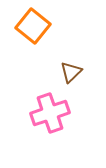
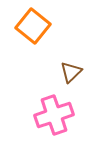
pink cross: moved 4 px right, 2 px down
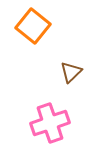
pink cross: moved 4 px left, 8 px down
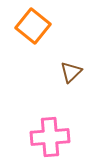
pink cross: moved 14 px down; rotated 15 degrees clockwise
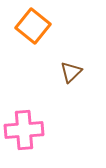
pink cross: moved 26 px left, 7 px up
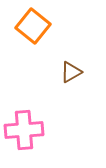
brown triangle: rotated 15 degrees clockwise
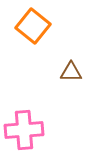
brown triangle: rotated 30 degrees clockwise
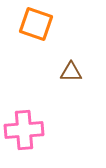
orange square: moved 3 px right, 2 px up; rotated 20 degrees counterclockwise
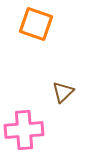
brown triangle: moved 8 px left, 20 px down; rotated 45 degrees counterclockwise
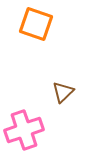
pink cross: rotated 15 degrees counterclockwise
